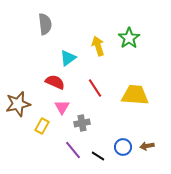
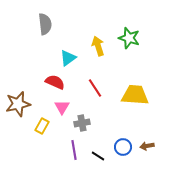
green star: rotated 20 degrees counterclockwise
purple line: moved 1 px right; rotated 30 degrees clockwise
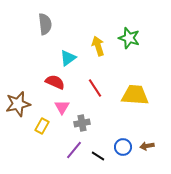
purple line: rotated 48 degrees clockwise
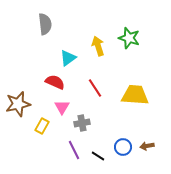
purple line: rotated 66 degrees counterclockwise
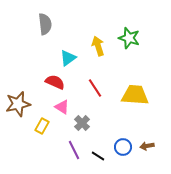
pink triangle: rotated 28 degrees counterclockwise
gray cross: rotated 35 degrees counterclockwise
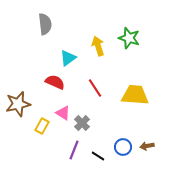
pink triangle: moved 1 px right, 6 px down
purple line: rotated 48 degrees clockwise
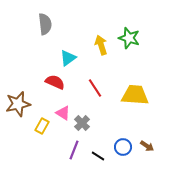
yellow arrow: moved 3 px right, 1 px up
brown arrow: rotated 136 degrees counterclockwise
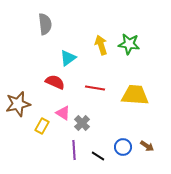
green star: moved 6 px down; rotated 10 degrees counterclockwise
red line: rotated 48 degrees counterclockwise
purple line: rotated 24 degrees counterclockwise
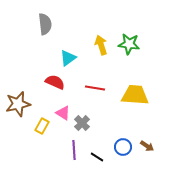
black line: moved 1 px left, 1 px down
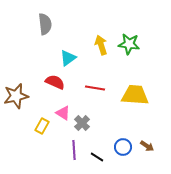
brown star: moved 2 px left, 8 px up
